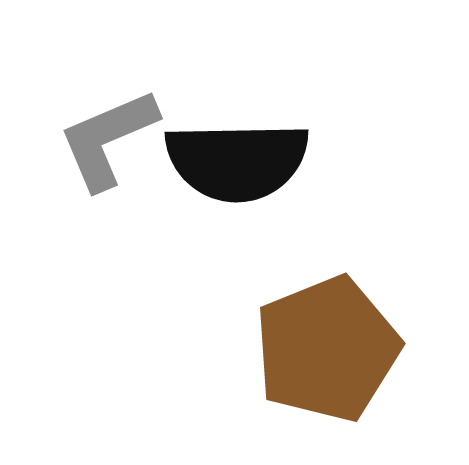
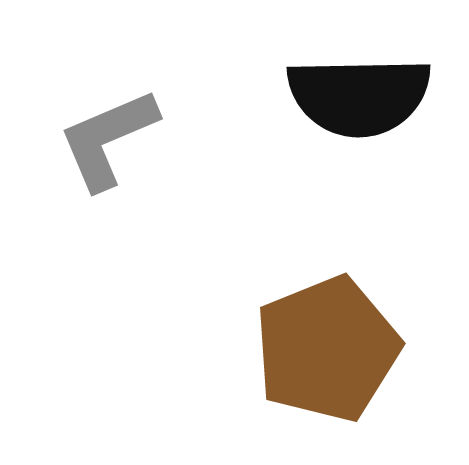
black semicircle: moved 122 px right, 65 px up
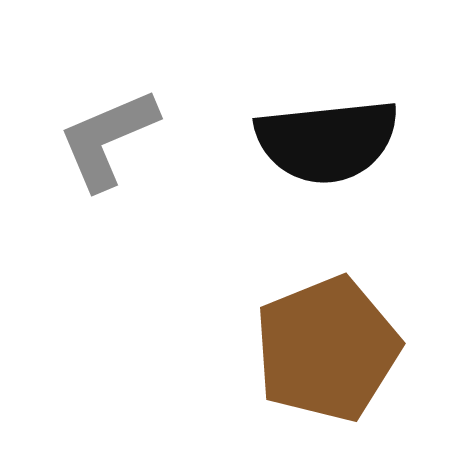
black semicircle: moved 32 px left, 45 px down; rotated 5 degrees counterclockwise
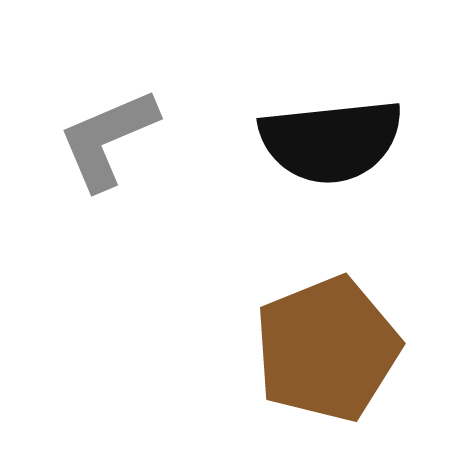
black semicircle: moved 4 px right
